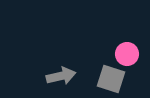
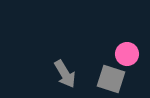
gray arrow: moved 4 px right, 2 px up; rotated 72 degrees clockwise
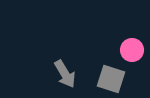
pink circle: moved 5 px right, 4 px up
